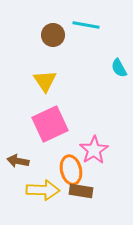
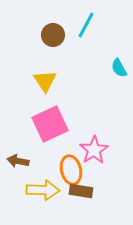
cyan line: rotated 72 degrees counterclockwise
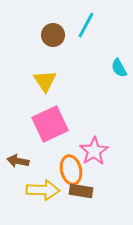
pink star: moved 1 px down
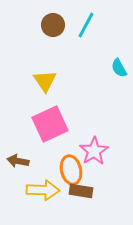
brown circle: moved 10 px up
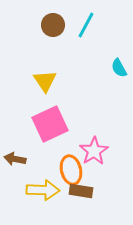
brown arrow: moved 3 px left, 2 px up
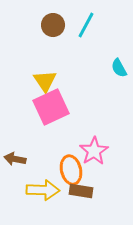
pink square: moved 1 px right, 17 px up
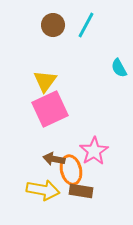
yellow triangle: rotated 10 degrees clockwise
pink square: moved 1 px left, 2 px down
brown arrow: moved 39 px right
yellow arrow: rotated 8 degrees clockwise
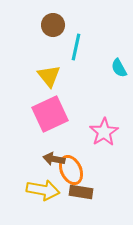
cyan line: moved 10 px left, 22 px down; rotated 16 degrees counterclockwise
yellow triangle: moved 4 px right, 5 px up; rotated 15 degrees counterclockwise
pink square: moved 5 px down
pink star: moved 10 px right, 19 px up
orange ellipse: rotated 12 degrees counterclockwise
brown rectangle: moved 1 px down
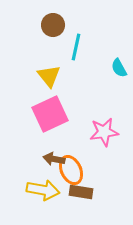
pink star: rotated 24 degrees clockwise
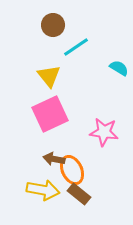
cyan line: rotated 44 degrees clockwise
cyan semicircle: rotated 150 degrees clockwise
pink star: rotated 16 degrees clockwise
orange ellipse: moved 1 px right
brown rectangle: moved 2 px left, 2 px down; rotated 30 degrees clockwise
